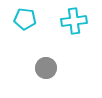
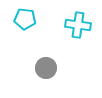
cyan cross: moved 4 px right, 4 px down; rotated 15 degrees clockwise
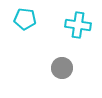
gray circle: moved 16 px right
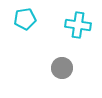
cyan pentagon: rotated 15 degrees counterclockwise
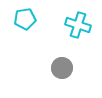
cyan cross: rotated 10 degrees clockwise
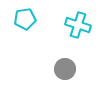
gray circle: moved 3 px right, 1 px down
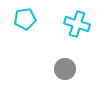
cyan cross: moved 1 px left, 1 px up
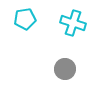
cyan cross: moved 4 px left, 1 px up
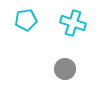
cyan pentagon: moved 1 px right, 1 px down
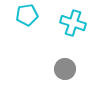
cyan pentagon: moved 1 px right, 5 px up
